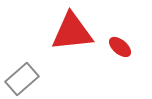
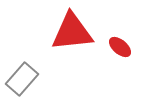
gray rectangle: rotated 8 degrees counterclockwise
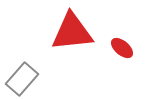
red ellipse: moved 2 px right, 1 px down
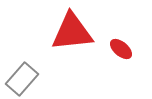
red ellipse: moved 1 px left, 1 px down
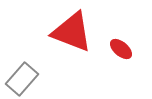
red triangle: rotated 27 degrees clockwise
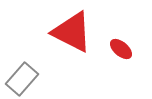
red triangle: rotated 6 degrees clockwise
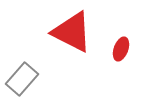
red ellipse: rotated 70 degrees clockwise
